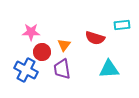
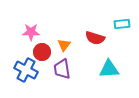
cyan rectangle: moved 1 px up
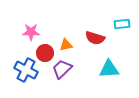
orange triangle: moved 2 px right; rotated 40 degrees clockwise
red circle: moved 3 px right, 1 px down
purple trapezoid: rotated 55 degrees clockwise
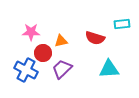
orange triangle: moved 5 px left, 4 px up
red circle: moved 2 px left
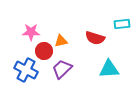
red circle: moved 1 px right, 2 px up
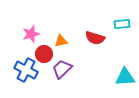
pink star: moved 2 px down; rotated 18 degrees counterclockwise
red circle: moved 3 px down
cyan triangle: moved 16 px right, 8 px down
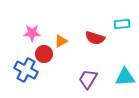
pink star: moved 1 px right, 1 px up; rotated 18 degrees clockwise
orange triangle: rotated 16 degrees counterclockwise
purple trapezoid: moved 26 px right, 10 px down; rotated 15 degrees counterclockwise
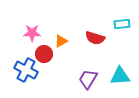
cyan triangle: moved 5 px left, 1 px up
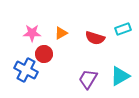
cyan rectangle: moved 1 px right, 5 px down; rotated 14 degrees counterclockwise
orange triangle: moved 8 px up
cyan triangle: rotated 25 degrees counterclockwise
